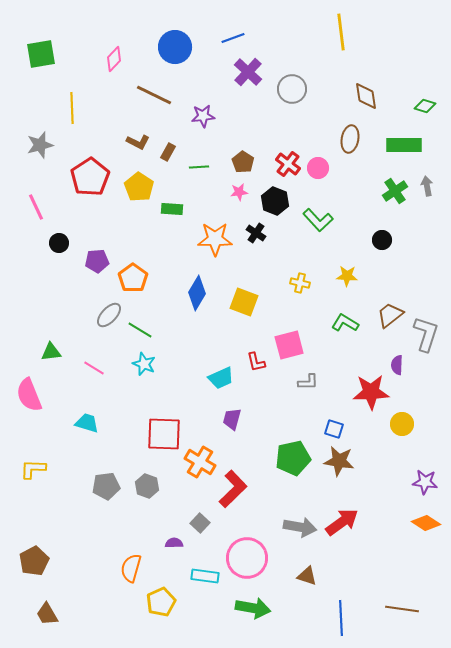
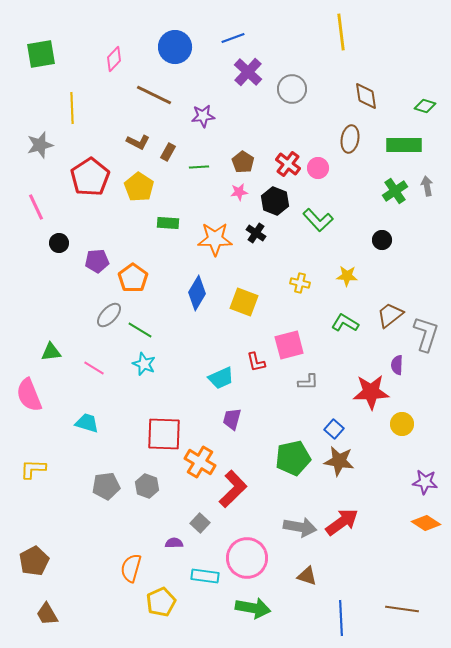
green rectangle at (172, 209): moved 4 px left, 14 px down
blue square at (334, 429): rotated 24 degrees clockwise
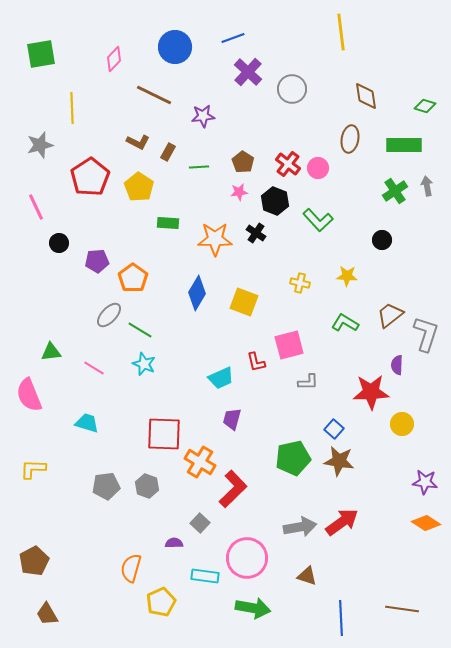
gray arrow at (300, 527): rotated 20 degrees counterclockwise
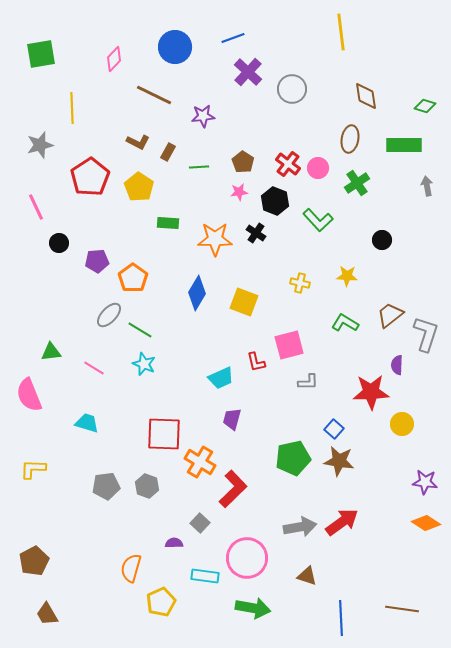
green cross at (395, 191): moved 38 px left, 8 px up
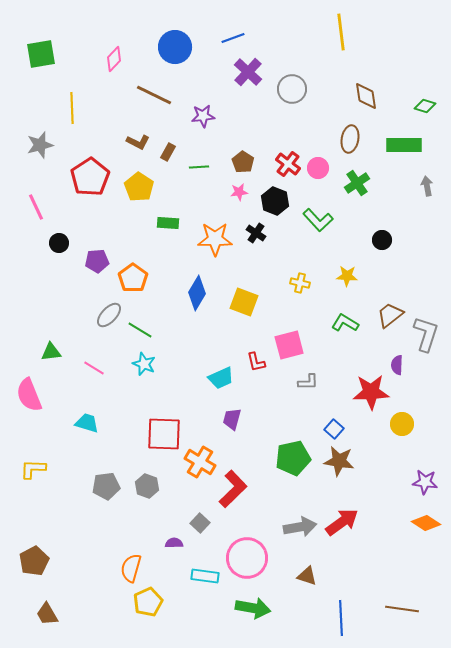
yellow pentagon at (161, 602): moved 13 px left
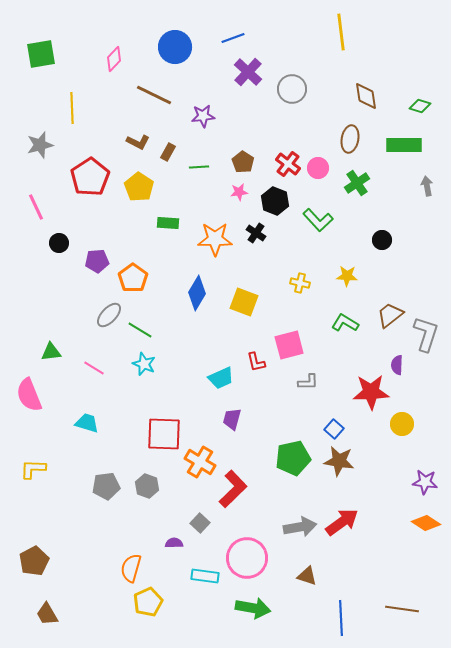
green diamond at (425, 106): moved 5 px left
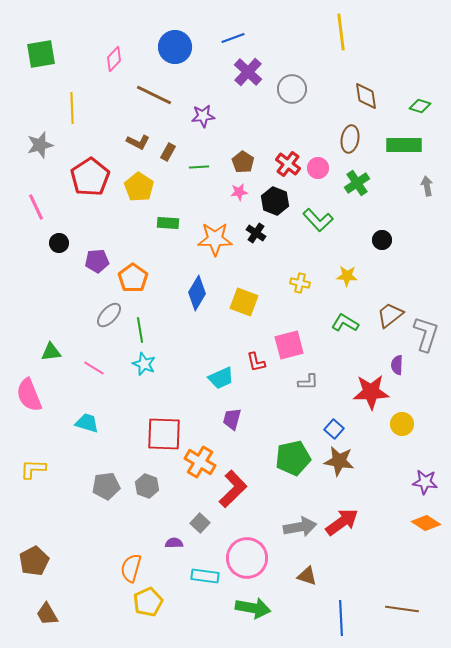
green line at (140, 330): rotated 50 degrees clockwise
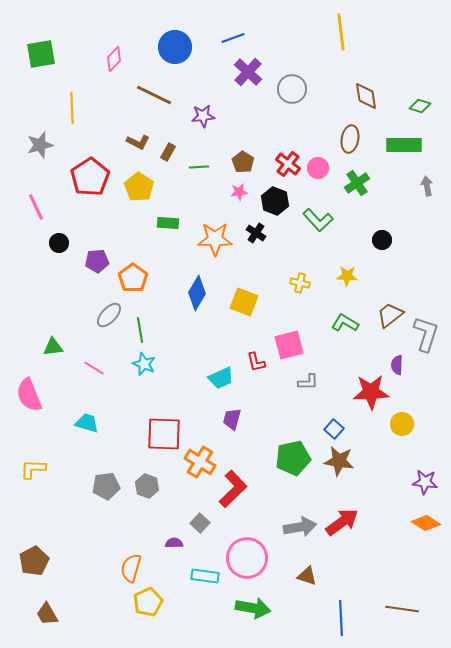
green triangle at (51, 352): moved 2 px right, 5 px up
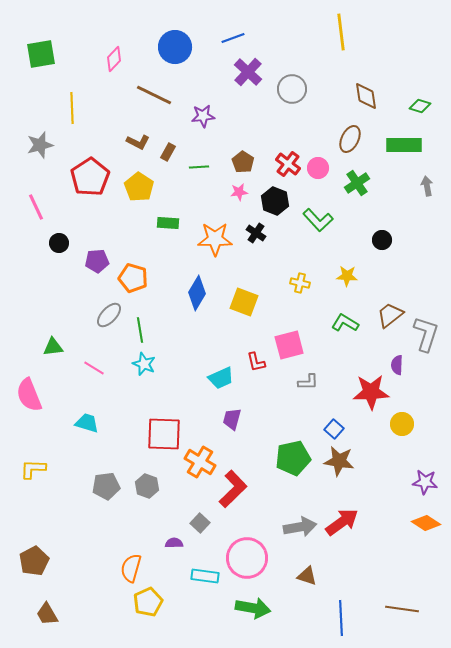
brown ellipse at (350, 139): rotated 16 degrees clockwise
orange pentagon at (133, 278): rotated 20 degrees counterclockwise
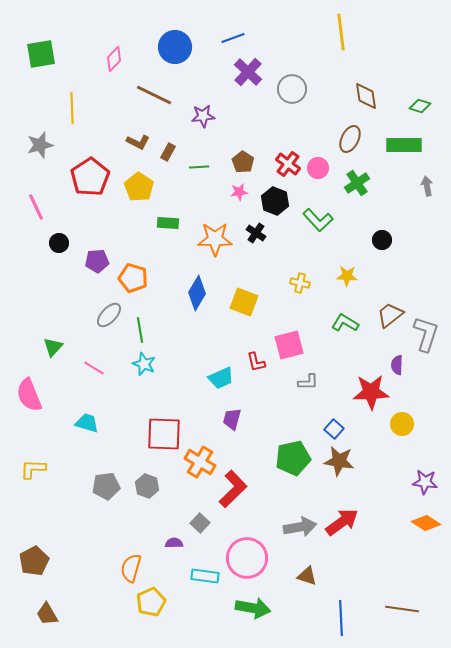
green triangle at (53, 347): rotated 40 degrees counterclockwise
yellow pentagon at (148, 602): moved 3 px right
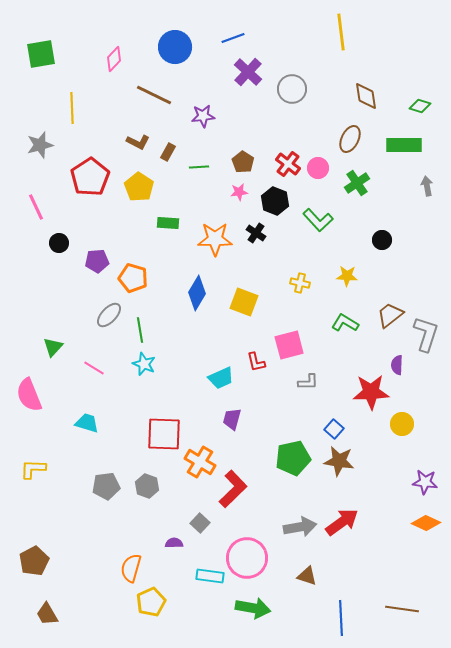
orange diamond at (426, 523): rotated 8 degrees counterclockwise
cyan rectangle at (205, 576): moved 5 px right
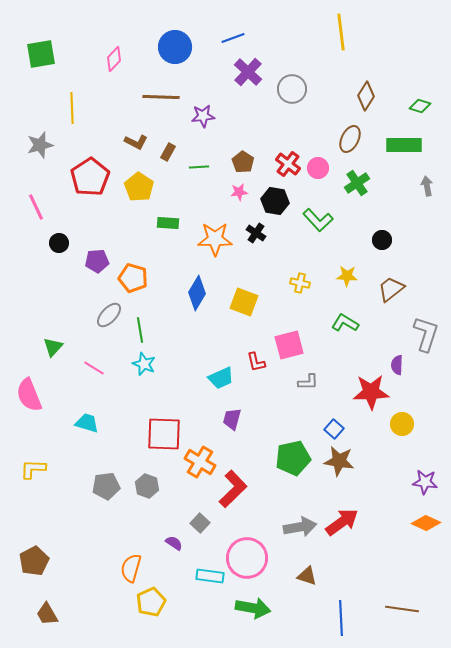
brown line at (154, 95): moved 7 px right, 2 px down; rotated 24 degrees counterclockwise
brown diamond at (366, 96): rotated 40 degrees clockwise
brown L-shape at (138, 142): moved 2 px left
black hexagon at (275, 201): rotated 12 degrees counterclockwise
brown trapezoid at (390, 315): moved 1 px right, 26 px up
purple semicircle at (174, 543): rotated 36 degrees clockwise
